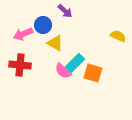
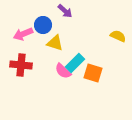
yellow triangle: rotated 12 degrees counterclockwise
red cross: moved 1 px right
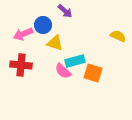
cyan rectangle: moved 2 px up; rotated 30 degrees clockwise
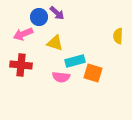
purple arrow: moved 8 px left, 2 px down
blue circle: moved 4 px left, 8 px up
yellow semicircle: rotated 112 degrees counterclockwise
pink semicircle: moved 2 px left, 6 px down; rotated 36 degrees counterclockwise
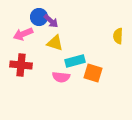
purple arrow: moved 6 px left, 8 px down
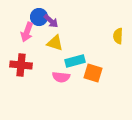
pink arrow: moved 4 px right, 2 px up; rotated 48 degrees counterclockwise
